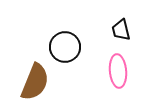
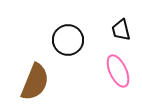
black circle: moved 3 px right, 7 px up
pink ellipse: rotated 20 degrees counterclockwise
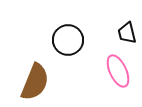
black trapezoid: moved 6 px right, 3 px down
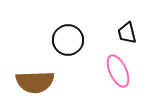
brown semicircle: rotated 66 degrees clockwise
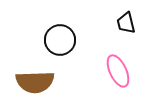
black trapezoid: moved 1 px left, 10 px up
black circle: moved 8 px left
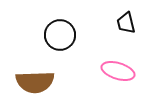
black circle: moved 5 px up
pink ellipse: rotated 48 degrees counterclockwise
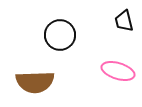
black trapezoid: moved 2 px left, 2 px up
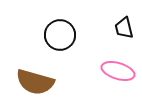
black trapezoid: moved 7 px down
brown semicircle: rotated 18 degrees clockwise
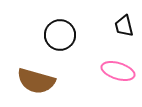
black trapezoid: moved 2 px up
brown semicircle: moved 1 px right, 1 px up
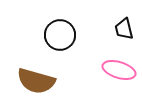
black trapezoid: moved 3 px down
pink ellipse: moved 1 px right, 1 px up
